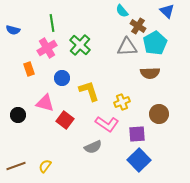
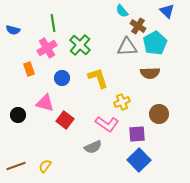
green line: moved 1 px right
yellow L-shape: moved 9 px right, 13 px up
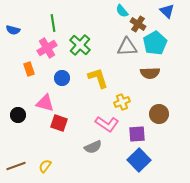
brown cross: moved 2 px up
red square: moved 6 px left, 3 px down; rotated 18 degrees counterclockwise
